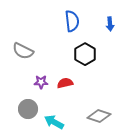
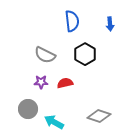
gray semicircle: moved 22 px right, 4 px down
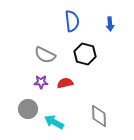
black hexagon: rotated 15 degrees counterclockwise
gray diamond: rotated 70 degrees clockwise
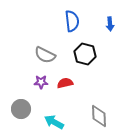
gray circle: moved 7 px left
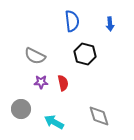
gray semicircle: moved 10 px left, 1 px down
red semicircle: moved 2 px left; rotated 91 degrees clockwise
gray diamond: rotated 15 degrees counterclockwise
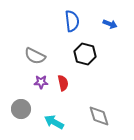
blue arrow: rotated 64 degrees counterclockwise
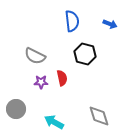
red semicircle: moved 1 px left, 5 px up
gray circle: moved 5 px left
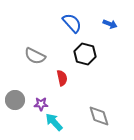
blue semicircle: moved 2 px down; rotated 35 degrees counterclockwise
purple star: moved 22 px down
gray circle: moved 1 px left, 9 px up
cyan arrow: rotated 18 degrees clockwise
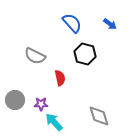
blue arrow: rotated 16 degrees clockwise
red semicircle: moved 2 px left
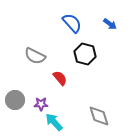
red semicircle: rotated 28 degrees counterclockwise
